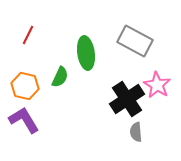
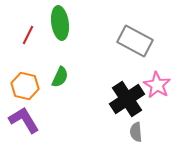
green ellipse: moved 26 px left, 30 px up
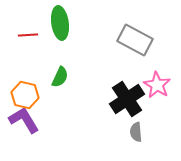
red line: rotated 60 degrees clockwise
gray rectangle: moved 1 px up
orange hexagon: moved 9 px down
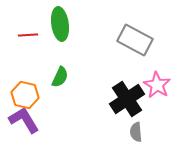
green ellipse: moved 1 px down
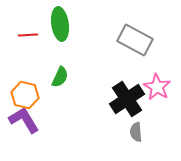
pink star: moved 2 px down
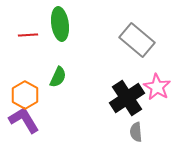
gray rectangle: moved 2 px right; rotated 12 degrees clockwise
green semicircle: moved 2 px left
orange hexagon: rotated 16 degrees clockwise
black cross: moved 1 px up
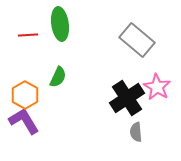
purple L-shape: moved 1 px down
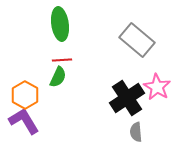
red line: moved 34 px right, 25 px down
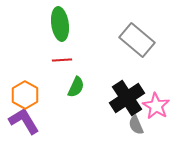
green semicircle: moved 18 px right, 10 px down
pink star: moved 1 px left, 19 px down
gray semicircle: moved 7 px up; rotated 18 degrees counterclockwise
